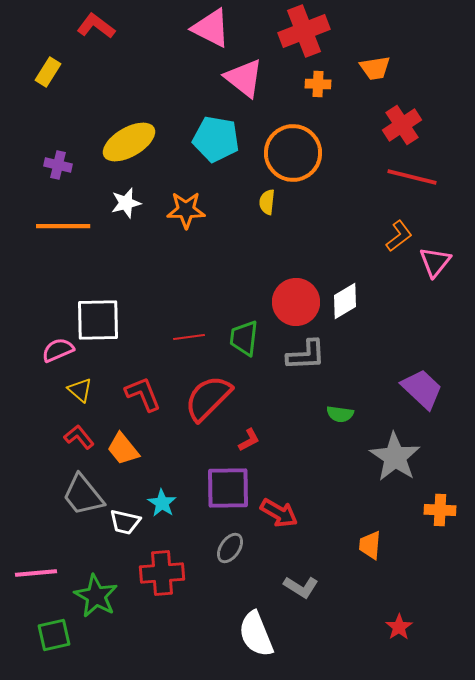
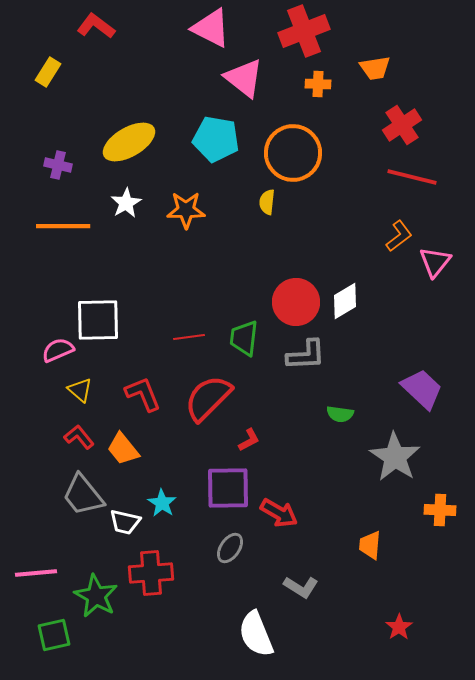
white star at (126, 203): rotated 16 degrees counterclockwise
red cross at (162, 573): moved 11 px left
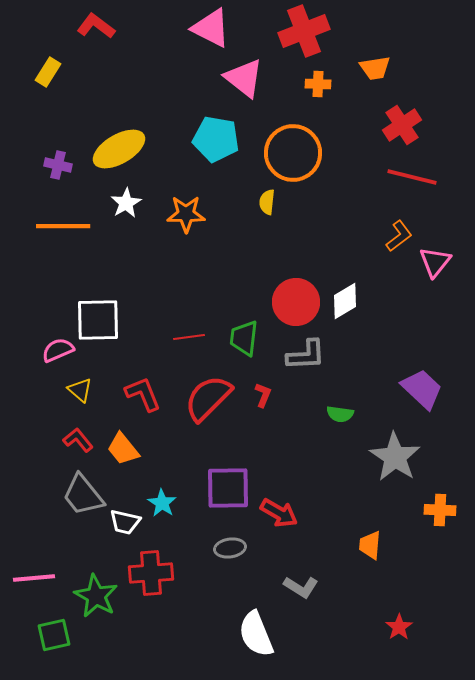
yellow ellipse at (129, 142): moved 10 px left, 7 px down
orange star at (186, 210): moved 4 px down
red L-shape at (79, 437): moved 1 px left, 3 px down
red L-shape at (249, 440): moved 14 px right, 45 px up; rotated 40 degrees counterclockwise
gray ellipse at (230, 548): rotated 48 degrees clockwise
pink line at (36, 573): moved 2 px left, 5 px down
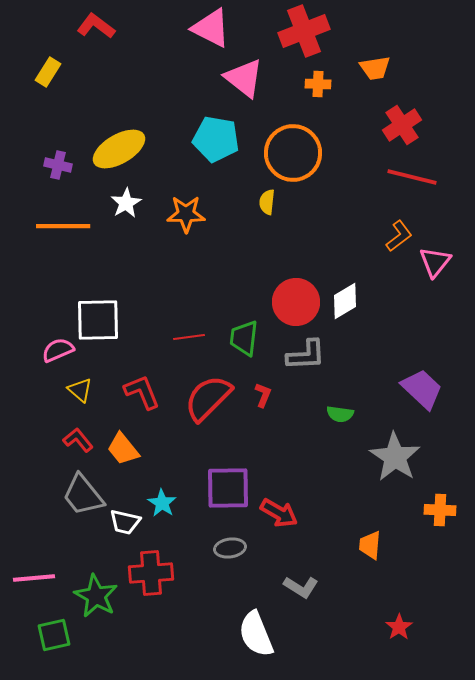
red L-shape at (143, 394): moved 1 px left, 2 px up
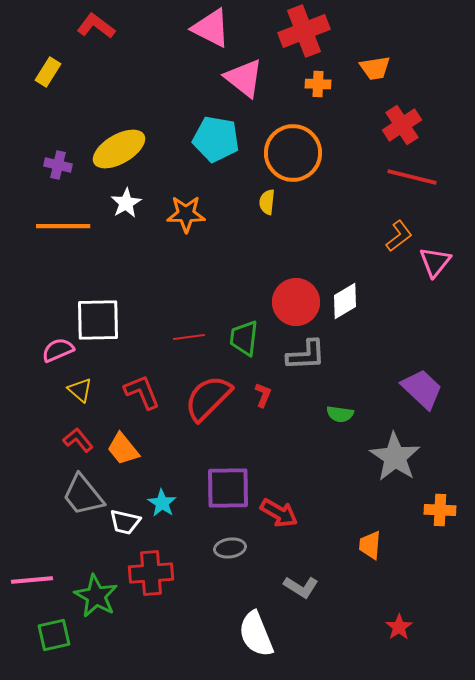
pink line at (34, 578): moved 2 px left, 2 px down
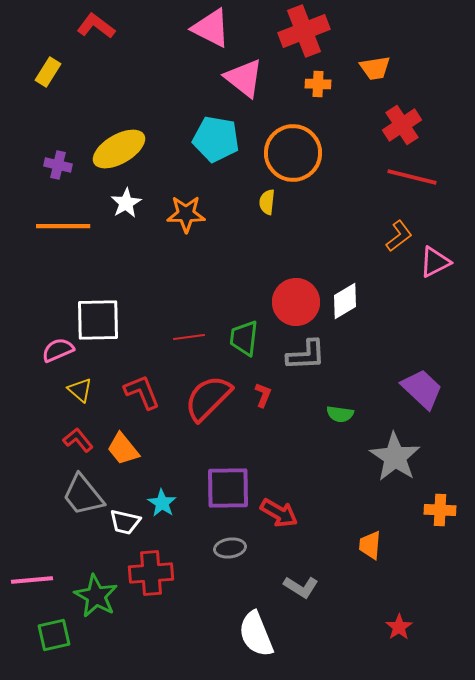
pink triangle at (435, 262): rotated 24 degrees clockwise
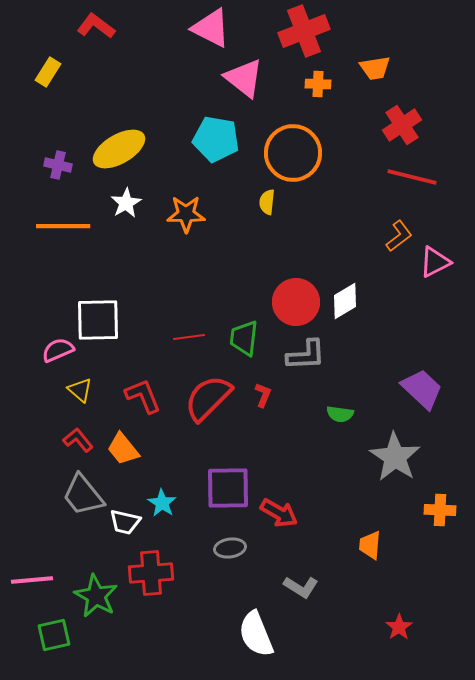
red L-shape at (142, 392): moved 1 px right, 4 px down
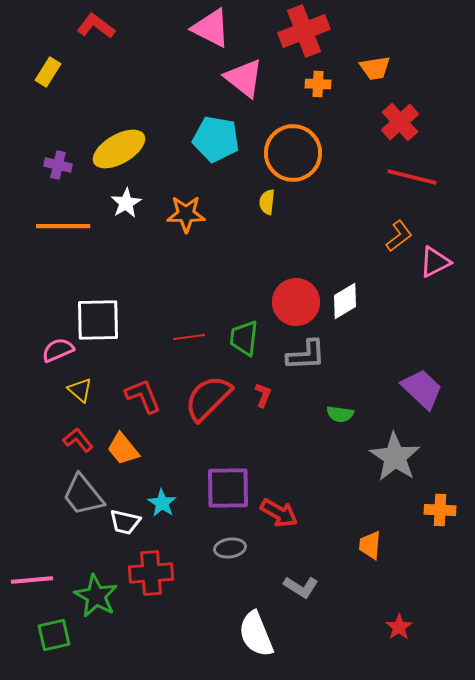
red cross at (402, 125): moved 2 px left, 3 px up; rotated 9 degrees counterclockwise
